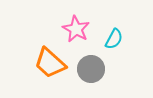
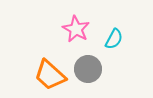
orange trapezoid: moved 12 px down
gray circle: moved 3 px left
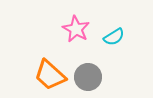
cyan semicircle: moved 2 px up; rotated 30 degrees clockwise
gray circle: moved 8 px down
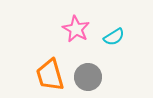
orange trapezoid: rotated 32 degrees clockwise
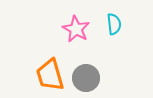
cyan semicircle: moved 13 px up; rotated 65 degrees counterclockwise
gray circle: moved 2 px left, 1 px down
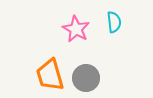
cyan semicircle: moved 2 px up
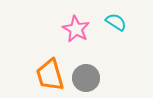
cyan semicircle: moved 2 px right; rotated 50 degrees counterclockwise
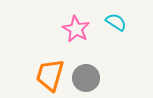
orange trapezoid: rotated 32 degrees clockwise
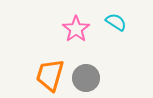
pink star: rotated 8 degrees clockwise
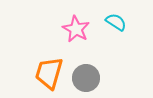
pink star: rotated 8 degrees counterclockwise
orange trapezoid: moved 1 px left, 2 px up
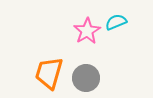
cyan semicircle: rotated 55 degrees counterclockwise
pink star: moved 11 px right, 2 px down; rotated 12 degrees clockwise
